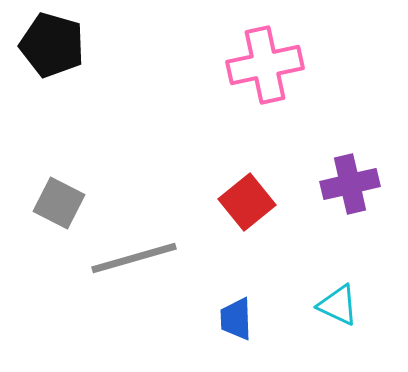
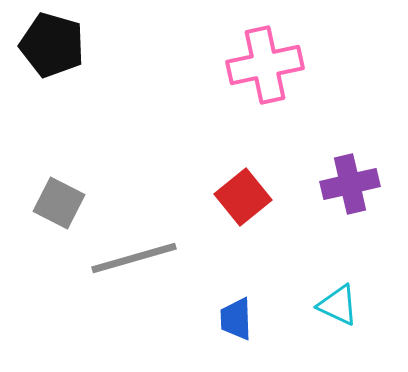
red square: moved 4 px left, 5 px up
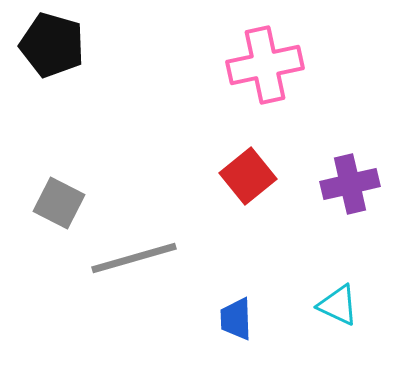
red square: moved 5 px right, 21 px up
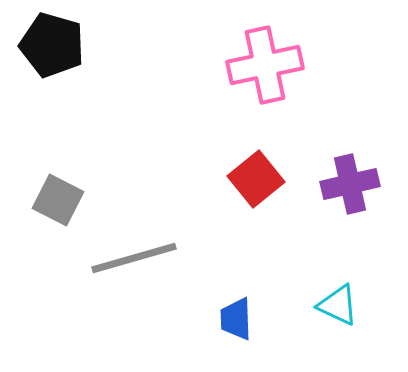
red square: moved 8 px right, 3 px down
gray square: moved 1 px left, 3 px up
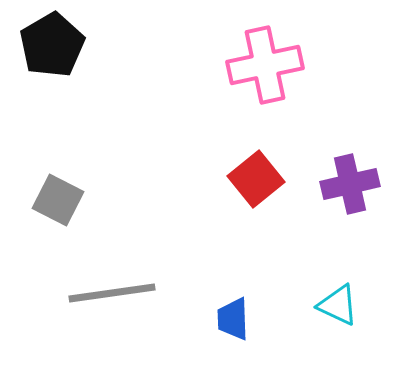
black pentagon: rotated 26 degrees clockwise
gray line: moved 22 px left, 35 px down; rotated 8 degrees clockwise
blue trapezoid: moved 3 px left
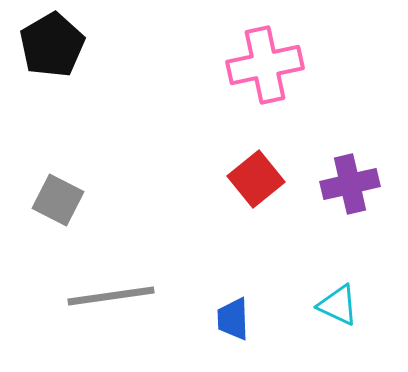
gray line: moved 1 px left, 3 px down
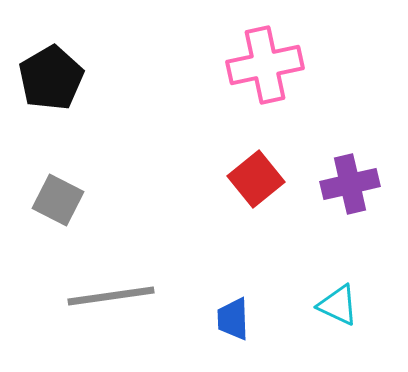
black pentagon: moved 1 px left, 33 px down
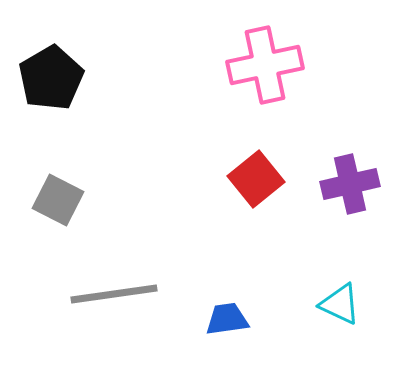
gray line: moved 3 px right, 2 px up
cyan triangle: moved 2 px right, 1 px up
blue trapezoid: moved 6 px left; rotated 84 degrees clockwise
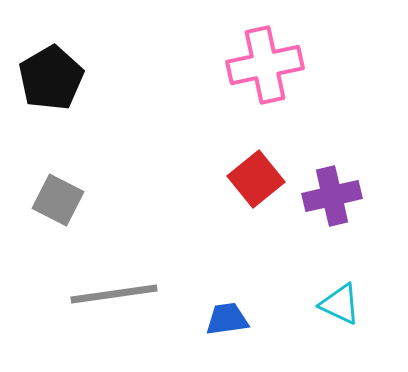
purple cross: moved 18 px left, 12 px down
